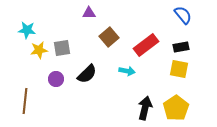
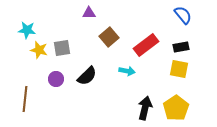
yellow star: rotated 24 degrees clockwise
black semicircle: moved 2 px down
brown line: moved 2 px up
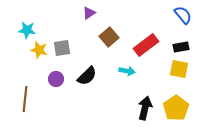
purple triangle: rotated 32 degrees counterclockwise
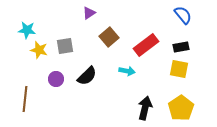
gray square: moved 3 px right, 2 px up
yellow pentagon: moved 5 px right
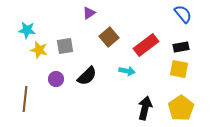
blue semicircle: moved 1 px up
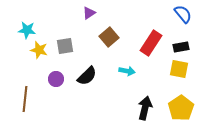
red rectangle: moved 5 px right, 2 px up; rotated 20 degrees counterclockwise
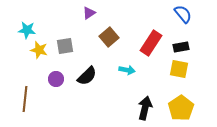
cyan arrow: moved 1 px up
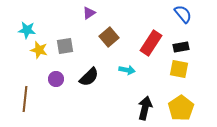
black semicircle: moved 2 px right, 1 px down
